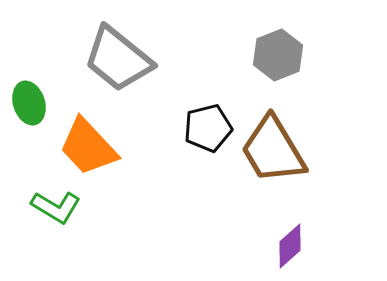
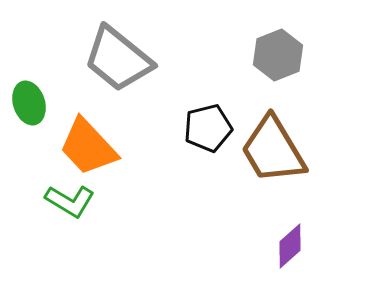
green L-shape: moved 14 px right, 6 px up
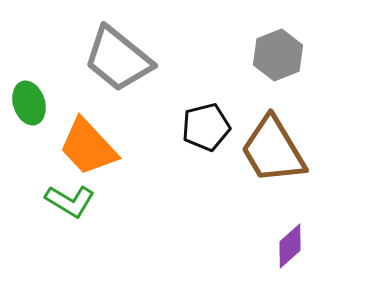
black pentagon: moved 2 px left, 1 px up
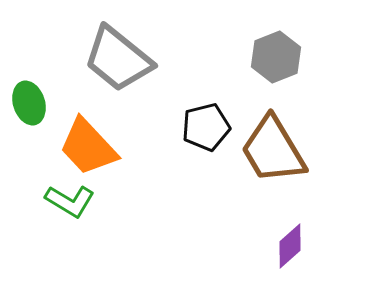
gray hexagon: moved 2 px left, 2 px down
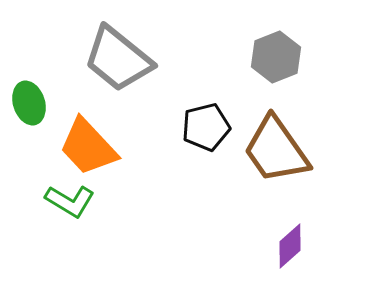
brown trapezoid: moved 3 px right; rotated 4 degrees counterclockwise
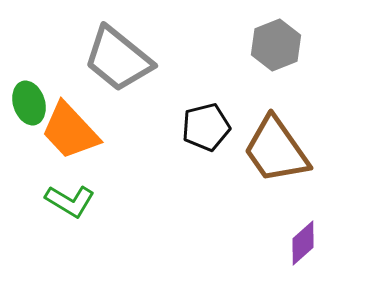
gray hexagon: moved 12 px up
orange trapezoid: moved 18 px left, 16 px up
purple diamond: moved 13 px right, 3 px up
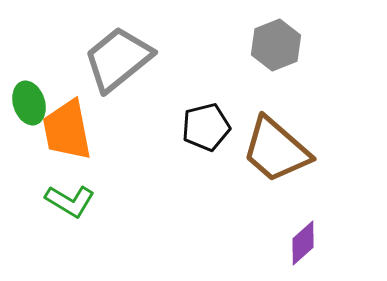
gray trapezoid: rotated 102 degrees clockwise
orange trapezoid: moved 3 px left, 1 px up; rotated 32 degrees clockwise
brown trapezoid: rotated 14 degrees counterclockwise
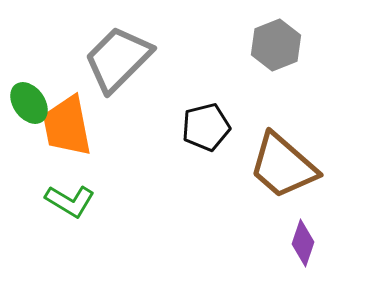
gray trapezoid: rotated 6 degrees counterclockwise
green ellipse: rotated 18 degrees counterclockwise
orange trapezoid: moved 4 px up
brown trapezoid: moved 7 px right, 16 px down
purple diamond: rotated 30 degrees counterclockwise
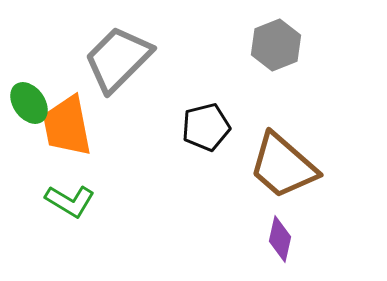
purple diamond: moved 23 px left, 4 px up; rotated 6 degrees counterclockwise
